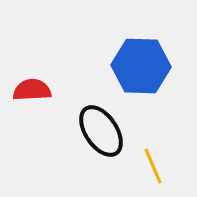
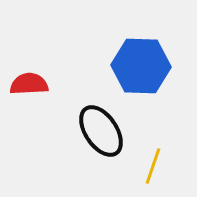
red semicircle: moved 3 px left, 6 px up
yellow line: rotated 42 degrees clockwise
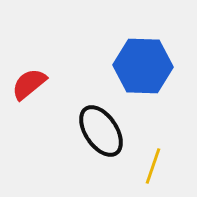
blue hexagon: moved 2 px right
red semicircle: rotated 36 degrees counterclockwise
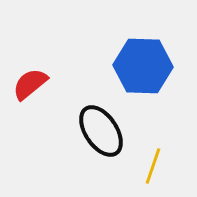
red semicircle: moved 1 px right
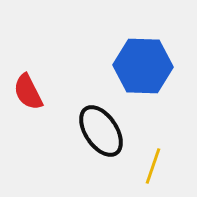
red semicircle: moved 2 px left, 8 px down; rotated 78 degrees counterclockwise
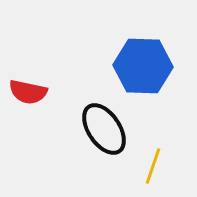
red semicircle: rotated 51 degrees counterclockwise
black ellipse: moved 3 px right, 2 px up
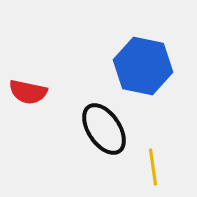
blue hexagon: rotated 10 degrees clockwise
yellow line: moved 1 px down; rotated 27 degrees counterclockwise
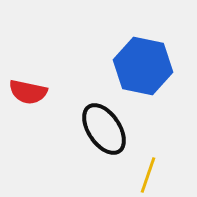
yellow line: moved 5 px left, 8 px down; rotated 27 degrees clockwise
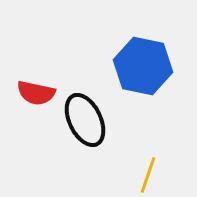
red semicircle: moved 8 px right, 1 px down
black ellipse: moved 19 px left, 9 px up; rotated 8 degrees clockwise
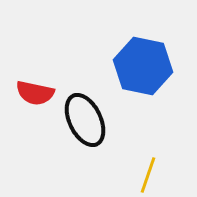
red semicircle: moved 1 px left
